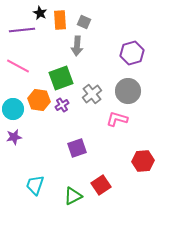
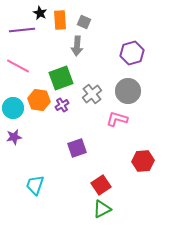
cyan circle: moved 1 px up
green triangle: moved 29 px right, 13 px down
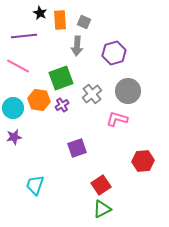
purple line: moved 2 px right, 6 px down
purple hexagon: moved 18 px left
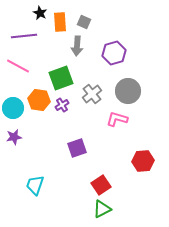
orange rectangle: moved 2 px down
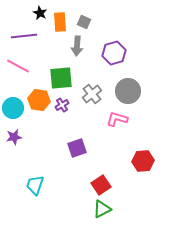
green square: rotated 15 degrees clockwise
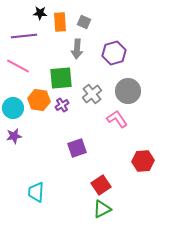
black star: rotated 24 degrees counterclockwise
gray arrow: moved 3 px down
pink L-shape: rotated 40 degrees clockwise
purple star: moved 1 px up
cyan trapezoid: moved 1 px right, 7 px down; rotated 15 degrees counterclockwise
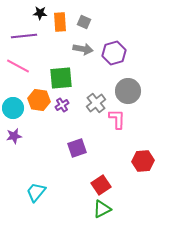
gray arrow: moved 6 px right; rotated 84 degrees counterclockwise
gray cross: moved 4 px right, 9 px down
pink L-shape: rotated 35 degrees clockwise
cyan trapezoid: rotated 35 degrees clockwise
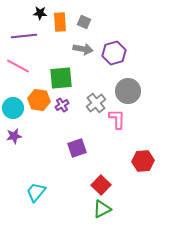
red square: rotated 12 degrees counterclockwise
